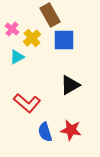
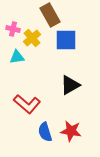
pink cross: moved 1 px right; rotated 24 degrees counterclockwise
blue square: moved 2 px right
cyan triangle: rotated 21 degrees clockwise
red L-shape: moved 1 px down
red star: moved 1 px down
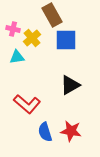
brown rectangle: moved 2 px right
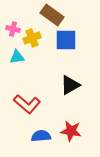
brown rectangle: rotated 25 degrees counterclockwise
yellow cross: rotated 18 degrees clockwise
blue semicircle: moved 4 px left, 4 px down; rotated 102 degrees clockwise
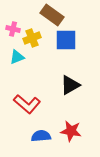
cyan triangle: rotated 14 degrees counterclockwise
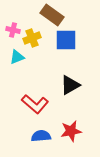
pink cross: moved 1 px down
red L-shape: moved 8 px right
red star: rotated 20 degrees counterclockwise
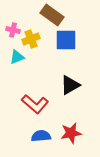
yellow cross: moved 1 px left, 1 px down
red star: moved 2 px down
